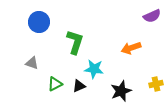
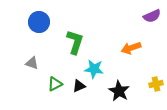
black star: moved 2 px left; rotated 20 degrees counterclockwise
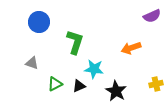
black star: moved 3 px left
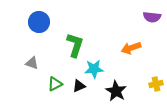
purple semicircle: moved 1 px down; rotated 30 degrees clockwise
green L-shape: moved 3 px down
cyan star: rotated 12 degrees counterclockwise
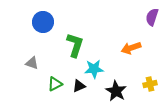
purple semicircle: rotated 102 degrees clockwise
blue circle: moved 4 px right
yellow cross: moved 6 px left
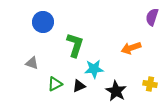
yellow cross: rotated 24 degrees clockwise
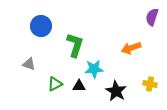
blue circle: moved 2 px left, 4 px down
gray triangle: moved 3 px left, 1 px down
black triangle: rotated 24 degrees clockwise
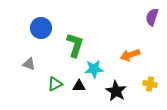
blue circle: moved 2 px down
orange arrow: moved 1 px left, 7 px down
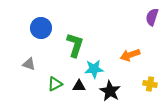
black star: moved 6 px left
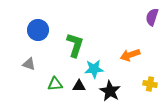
blue circle: moved 3 px left, 2 px down
green triangle: rotated 21 degrees clockwise
